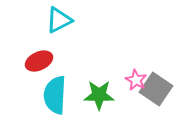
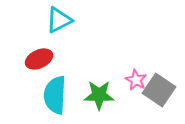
red ellipse: moved 2 px up
gray square: moved 3 px right, 1 px down
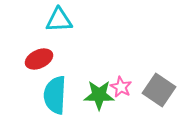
cyan triangle: rotated 24 degrees clockwise
pink star: moved 15 px left, 7 px down
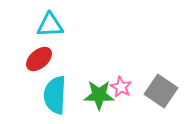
cyan triangle: moved 9 px left, 5 px down
red ellipse: rotated 16 degrees counterclockwise
gray square: moved 2 px right, 1 px down
